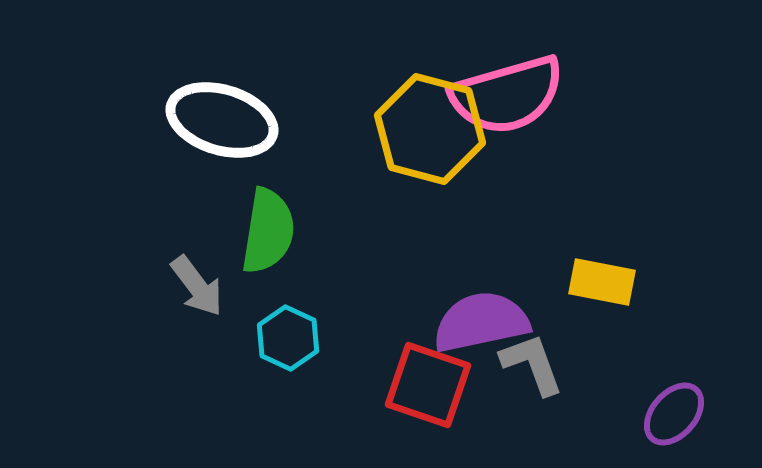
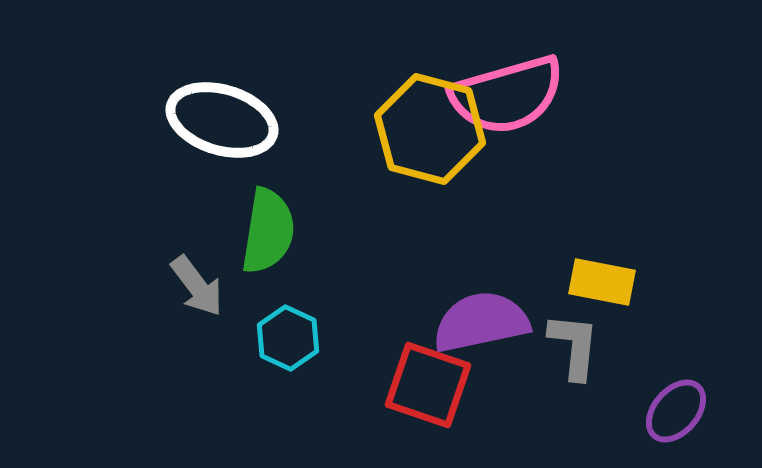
gray L-shape: moved 42 px right, 18 px up; rotated 26 degrees clockwise
purple ellipse: moved 2 px right, 3 px up
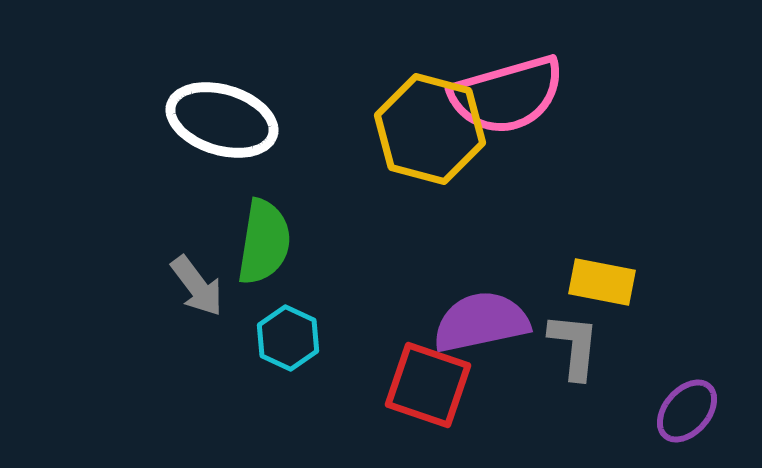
green semicircle: moved 4 px left, 11 px down
purple ellipse: moved 11 px right
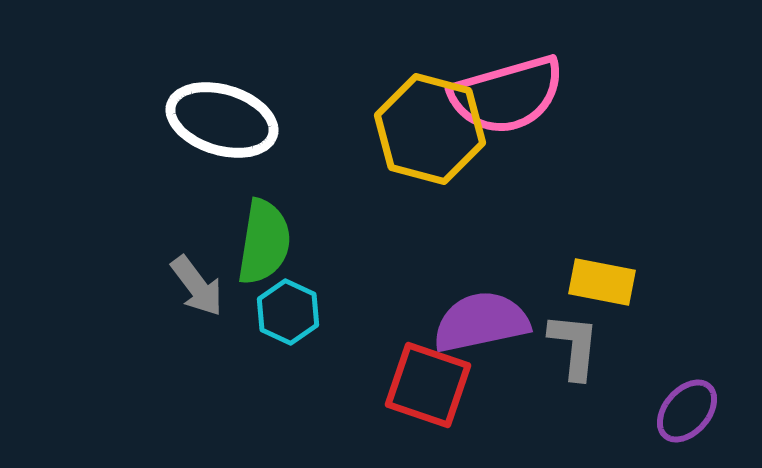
cyan hexagon: moved 26 px up
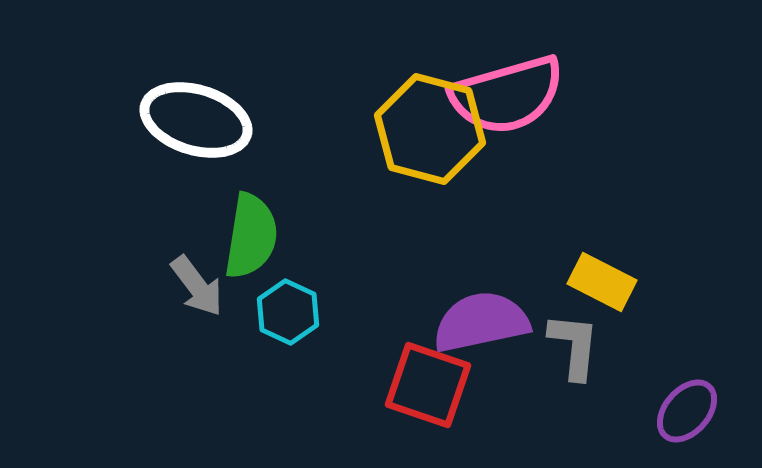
white ellipse: moved 26 px left
green semicircle: moved 13 px left, 6 px up
yellow rectangle: rotated 16 degrees clockwise
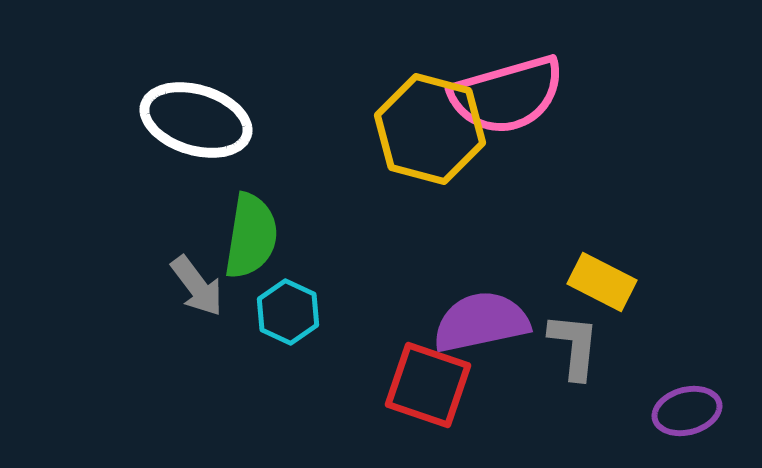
purple ellipse: rotated 34 degrees clockwise
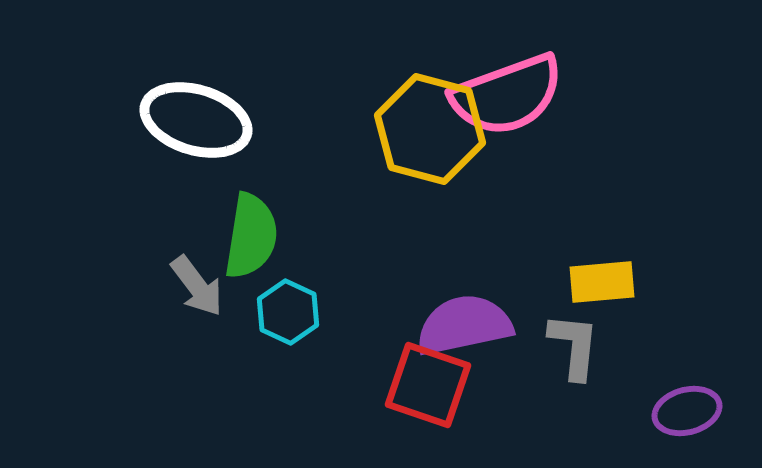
pink semicircle: rotated 4 degrees counterclockwise
yellow rectangle: rotated 32 degrees counterclockwise
purple semicircle: moved 17 px left, 3 px down
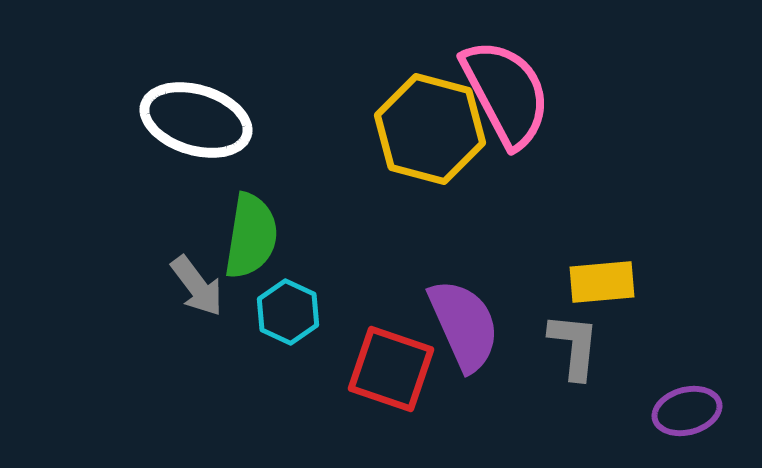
pink semicircle: moved 1 px left, 2 px up; rotated 98 degrees counterclockwise
purple semicircle: rotated 78 degrees clockwise
red square: moved 37 px left, 16 px up
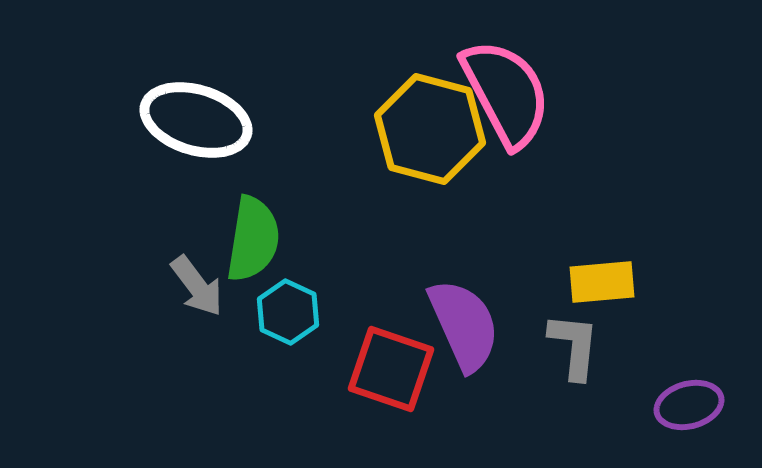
green semicircle: moved 2 px right, 3 px down
purple ellipse: moved 2 px right, 6 px up
